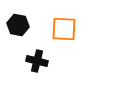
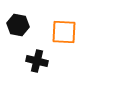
orange square: moved 3 px down
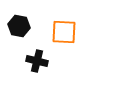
black hexagon: moved 1 px right, 1 px down
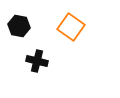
orange square: moved 7 px right, 5 px up; rotated 32 degrees clockwise
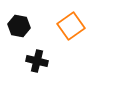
orange square: moved 1 px up; rotated 20 degrees clockwise
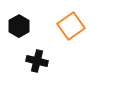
black hexagon: rotated 20 degrees clockwise
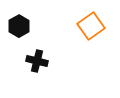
orange square: moved 20 px right
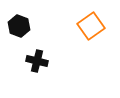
black hexagon: rotated 10 degrees counterclockwise
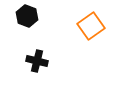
black hexagon: moved 8 px right, 10 px up
